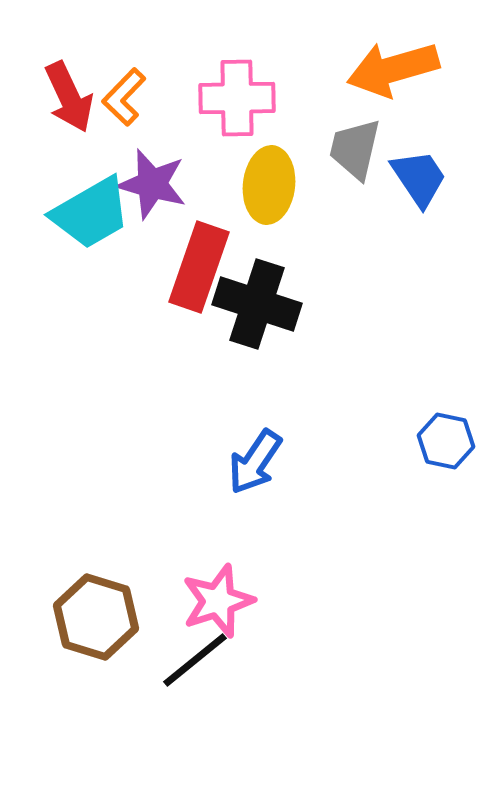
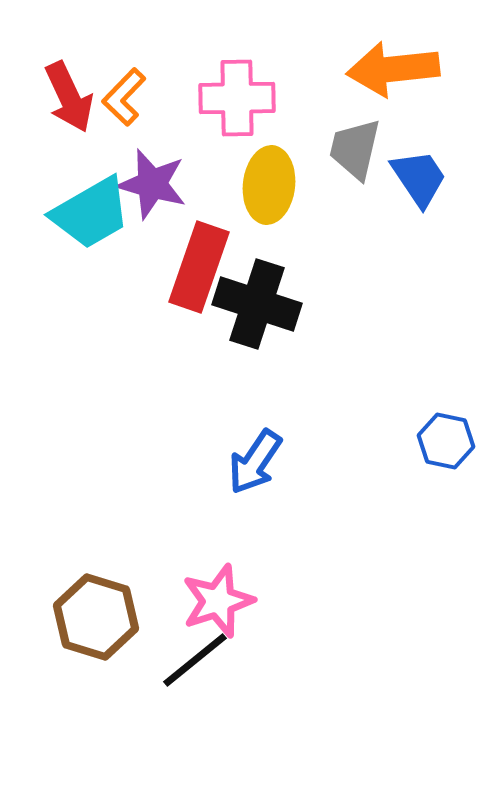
orange arrow: rotated 10 degrees clockwise
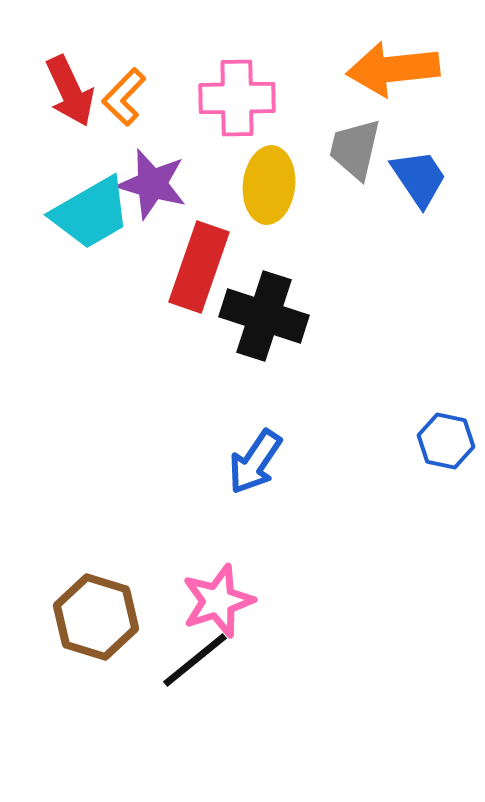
red arrow: moved 1 px right, 6 px up
black cross: moved 7 px right, 12 px down
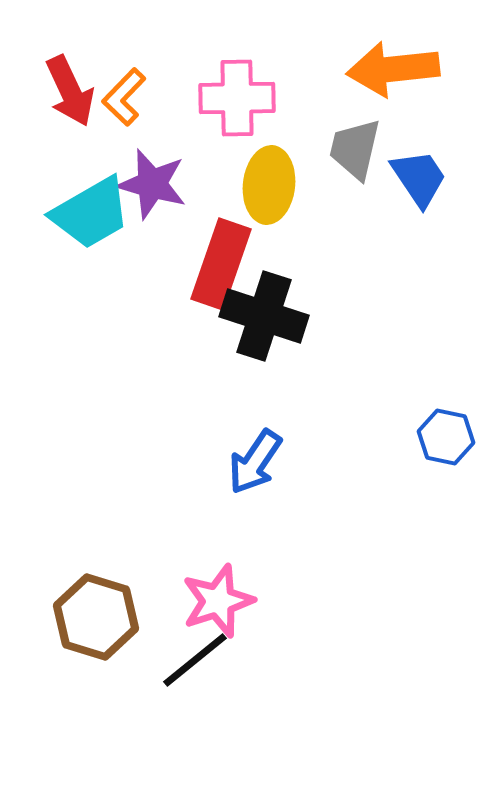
red rectangle: moved 22 px right, 3 px up
blue hexagon: moved 4 px up
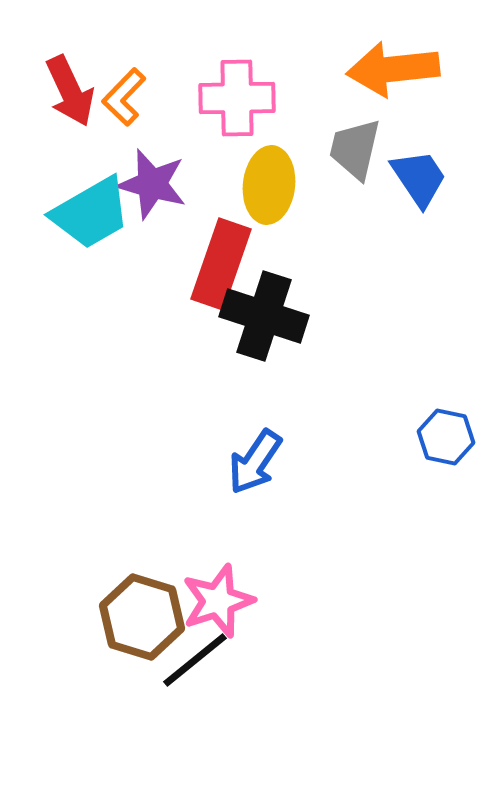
brown hexagon: moved 46 px right
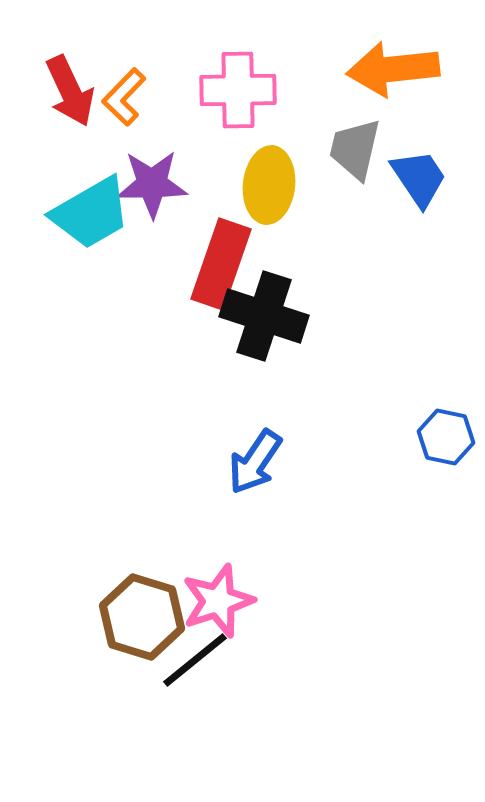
pink cross: moved 1 px right, 8 px up
purple star: rotated 16 degrees counterclockwise
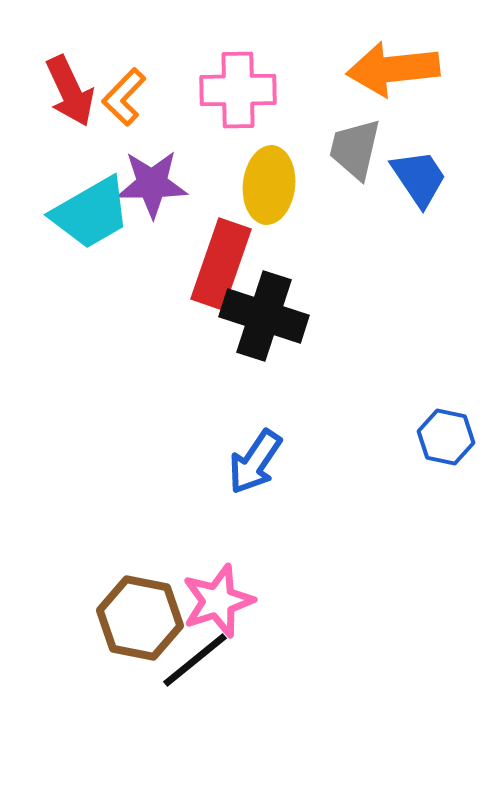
brown hexagon: moved 2 px left, 1 px down; rotated 6 degrees counterclockwise
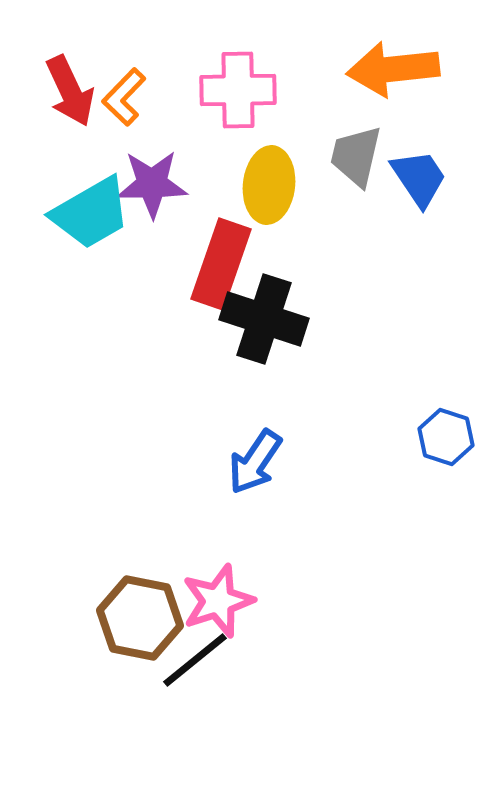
gray trapezoid: moved 1 px right, 7 px down
black cross: moved 3 px down
blue hexagon: rotated 6 degrees clockwise
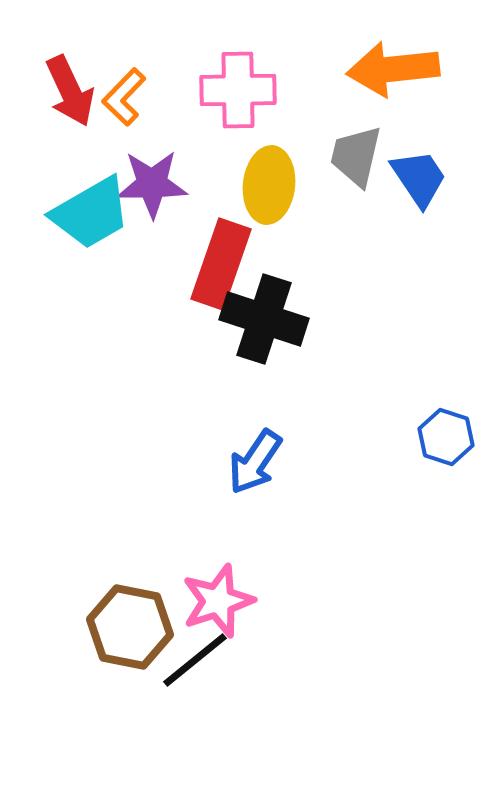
brown hexagon: moved 10 px left, 9 px down
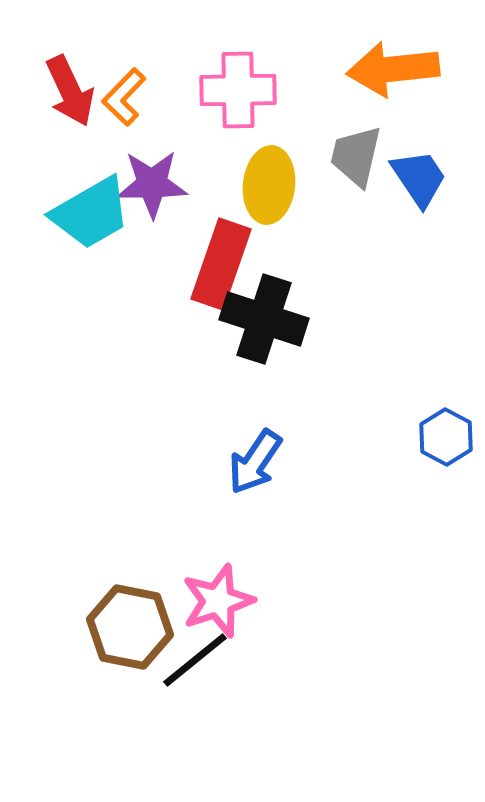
blue hexagon: rotated 10 degrees clockwise
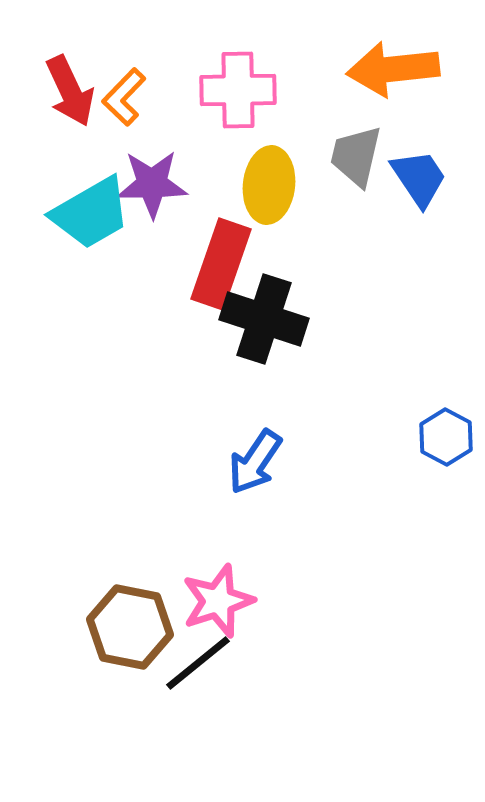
black line: moved 3 px right, 3 px down
